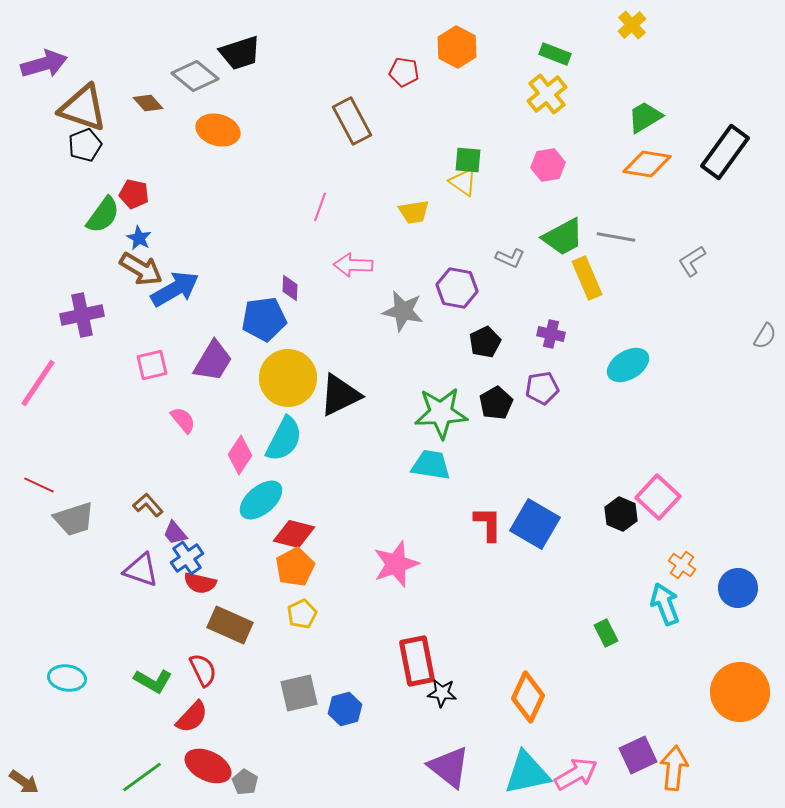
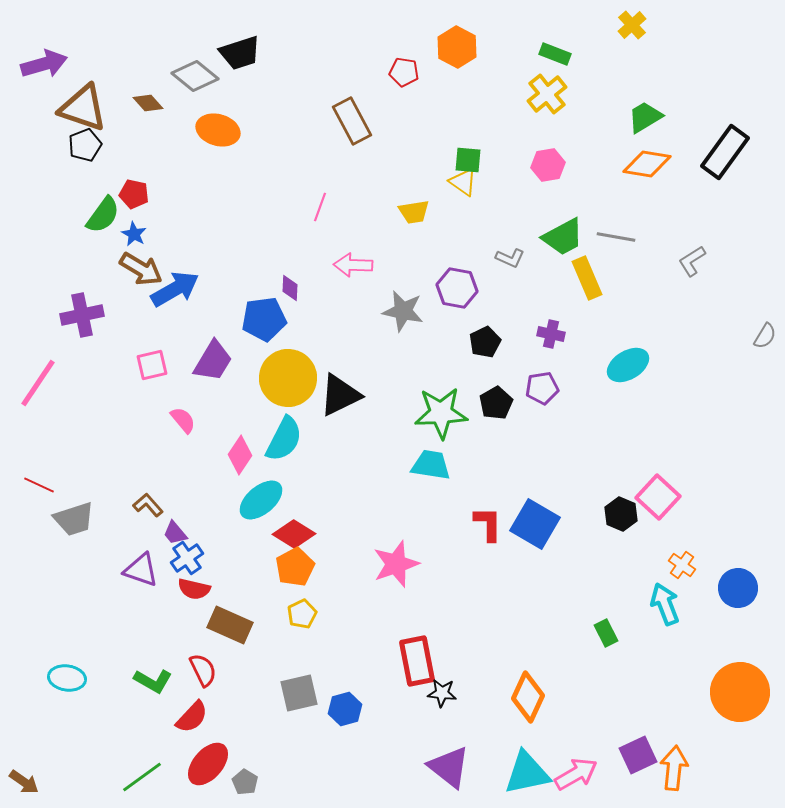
blue star at (139, 238): moved 5 px left, 4 px up
red diamond at (294, 534): rotated 18 degrees clockwise
red semicircle at (200, 583): moved 6 px left, 6 px down
red ellipse at (208, 766): moved 2 px up; rotated 75 degrees counterclockwise
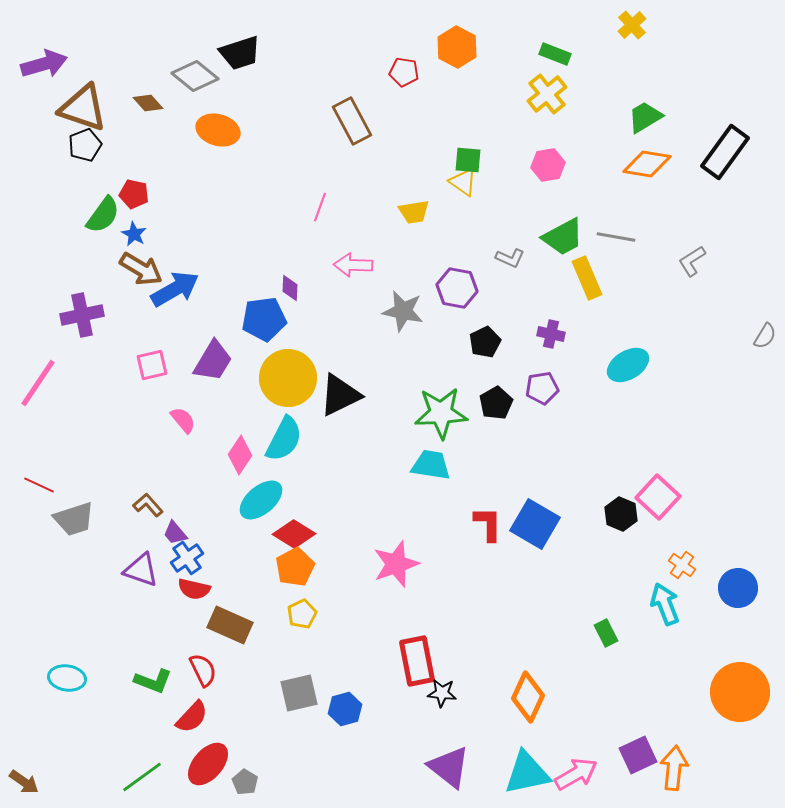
green L-shape at (153, 681): rotated 9 degrees counterclockwise
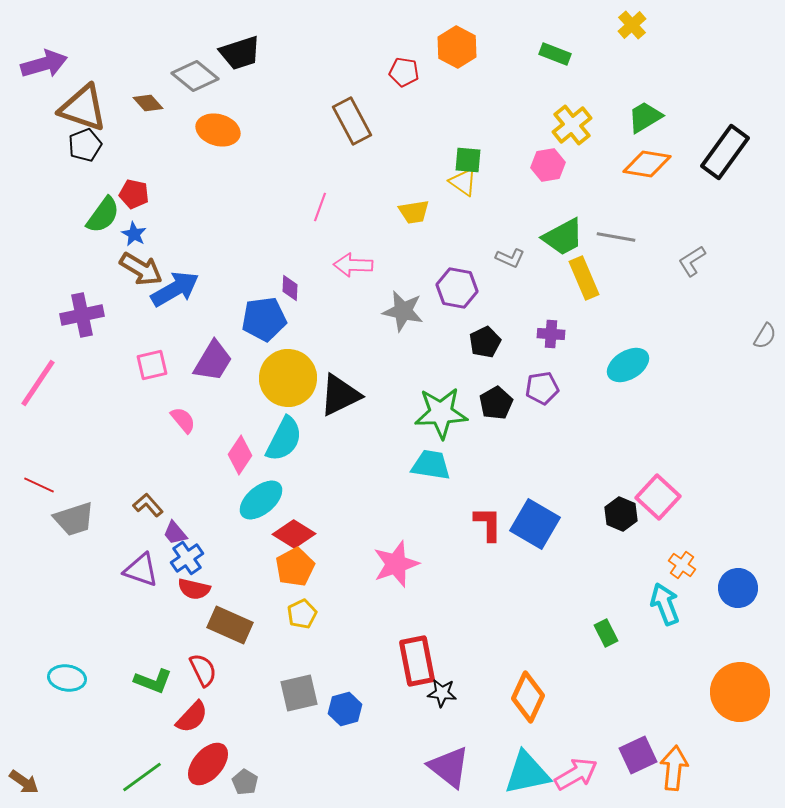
yellow cross at (547, 94): moved 25 px right, 31 px down
yellow rectangle at (587, 278): moved 3 px left
purple cross at (551, 334): rotated 8 degrees counterclockwise
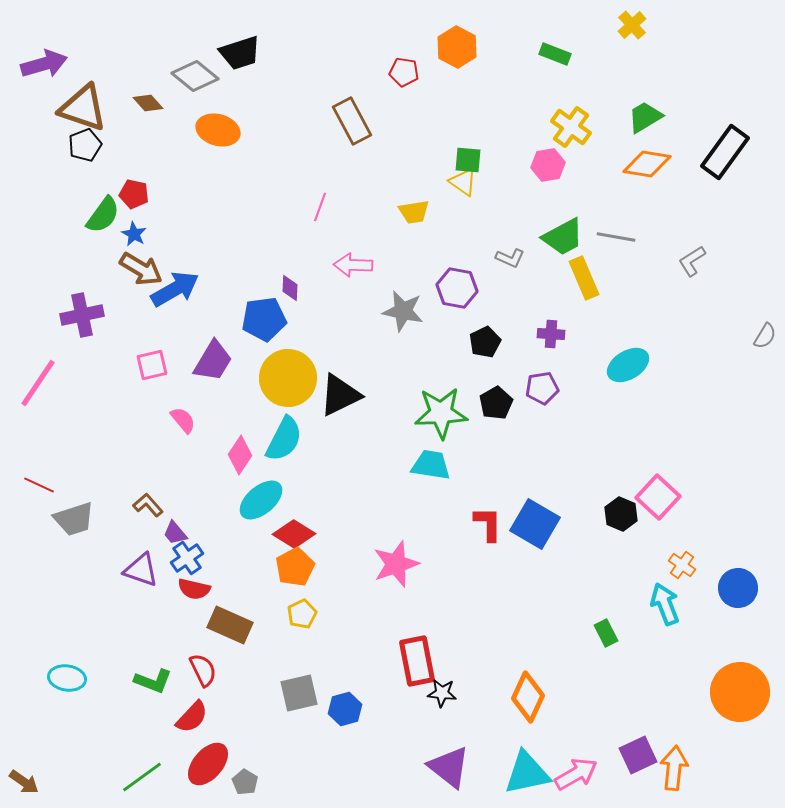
yellow cross at (572, 125): moved 1 px left, 2 px down; rotated 15 degrees counterclockwise
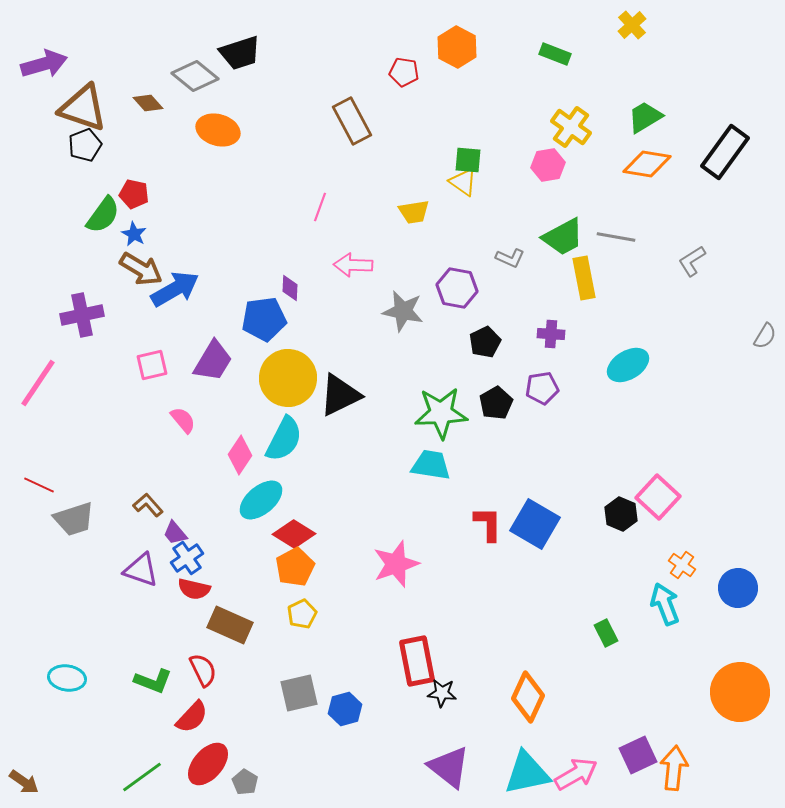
yellow rectangle at (584, 278): rotated 12 degrees clockwise
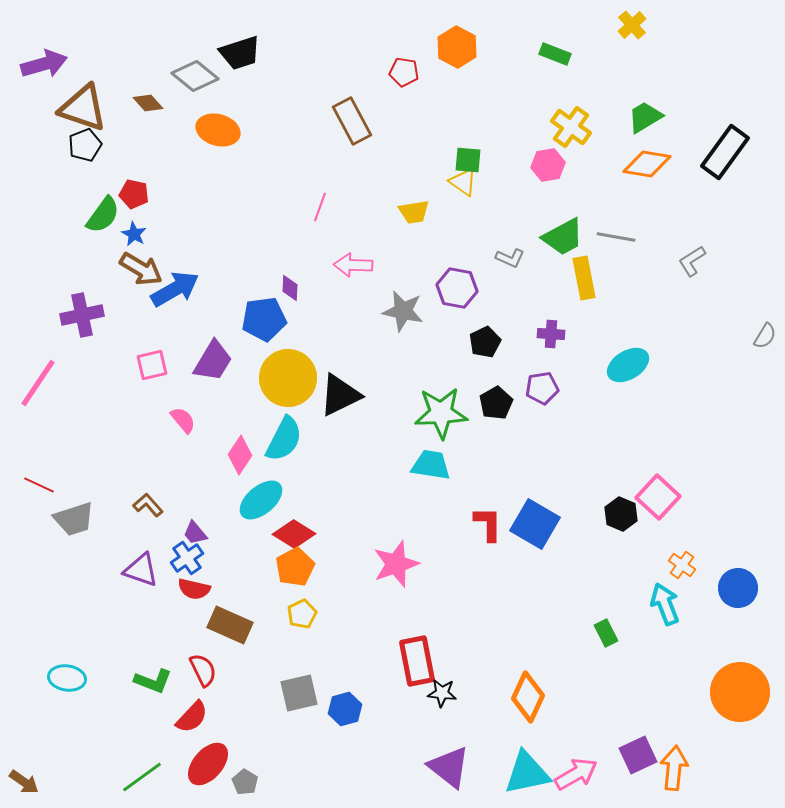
purple trapezoid at (175, 533): moved 20 px right
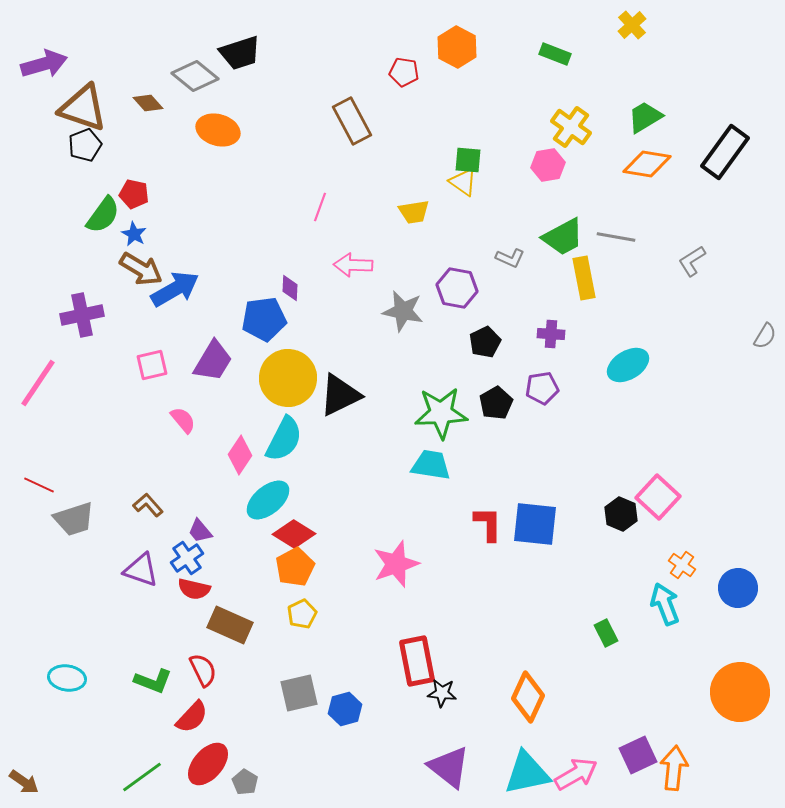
cyan ellipse at (261, 500): moved 7 px right
blue square at (535, 524): rotated 24 degrees counterclockwise
purple trapezoid at (195, 533): moved 5 px right, 2 px up
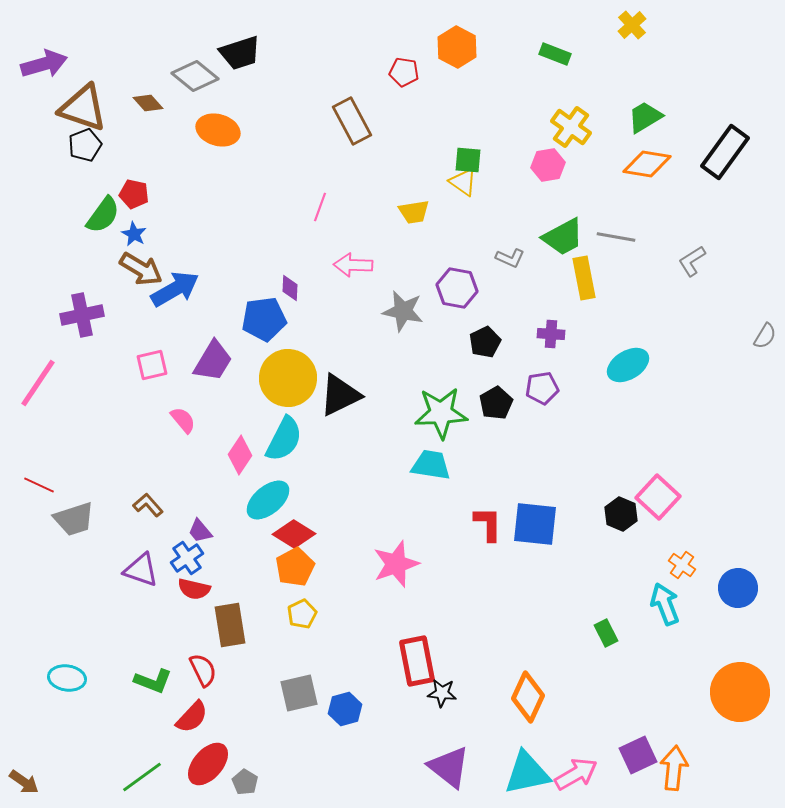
brown rectangle at (230, 625): rotated 57 degrees clockwise
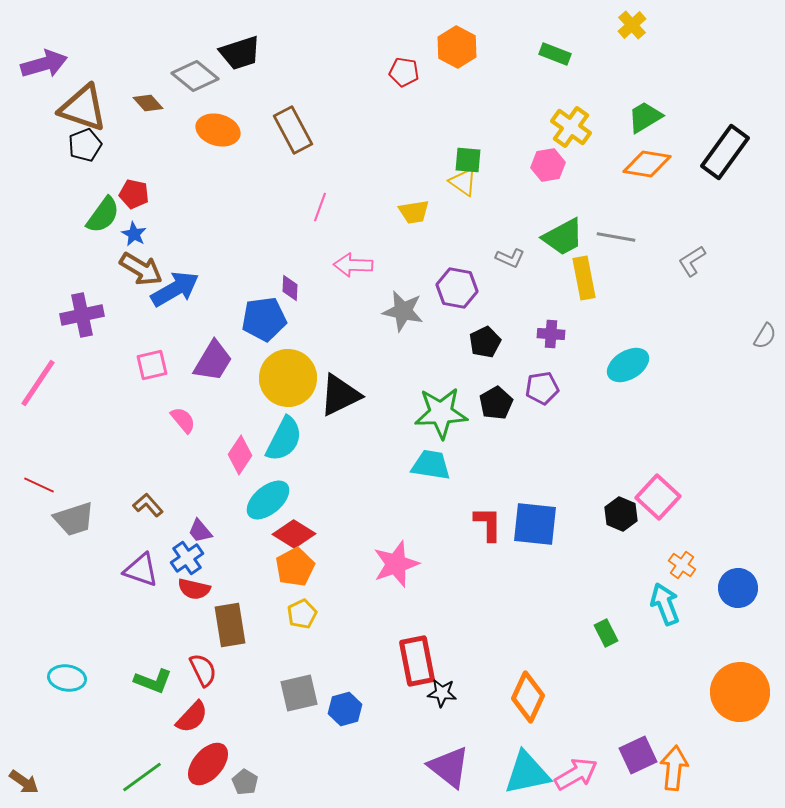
brown rectangle at (352, 121): moved 59 px left, 9 px down
